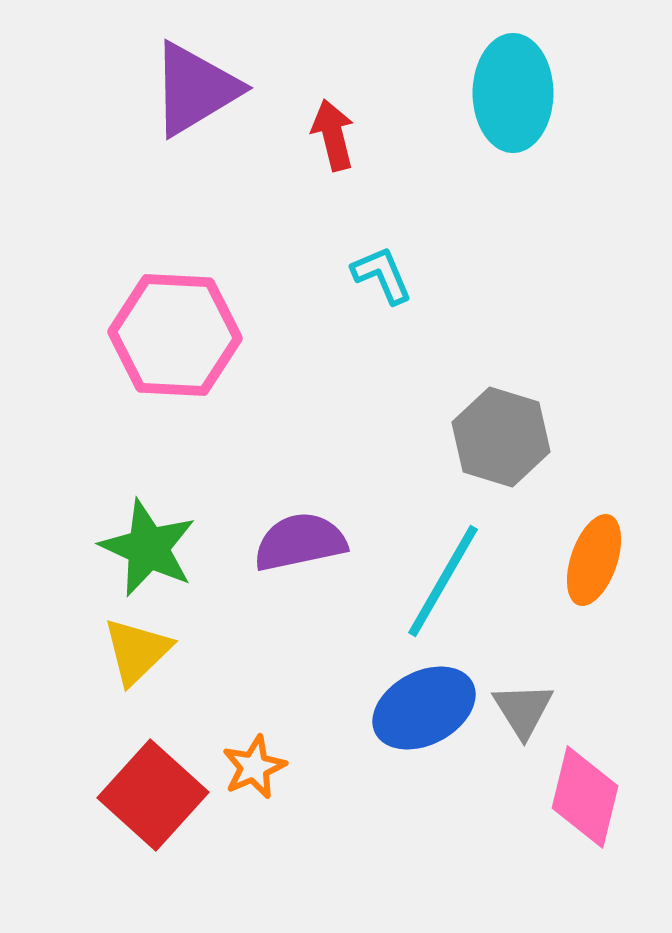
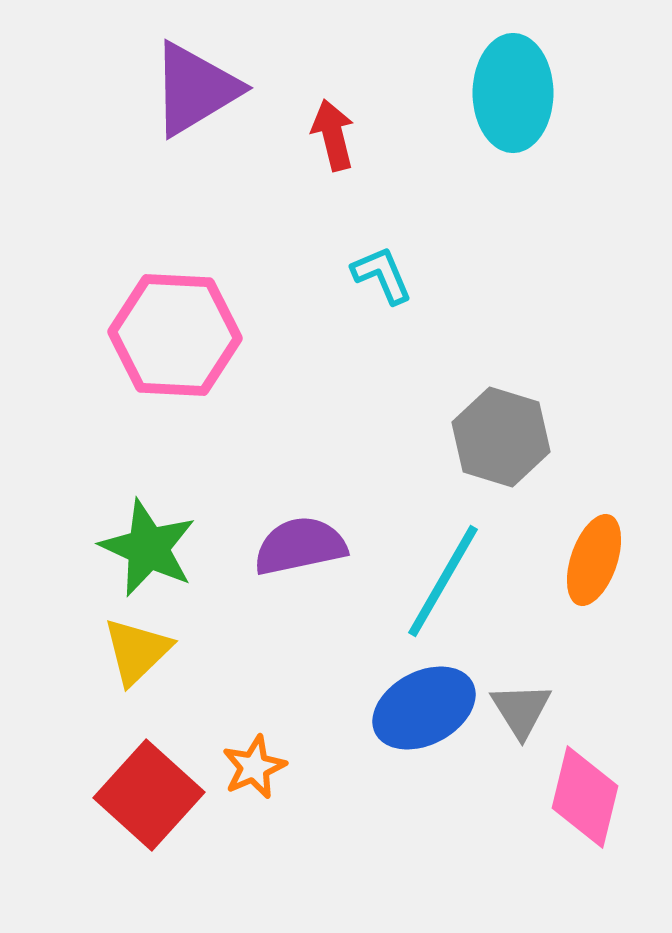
purple semicircle: moved 4 px down
gray triangle: moved 2 px left
red square: moved 4 px left
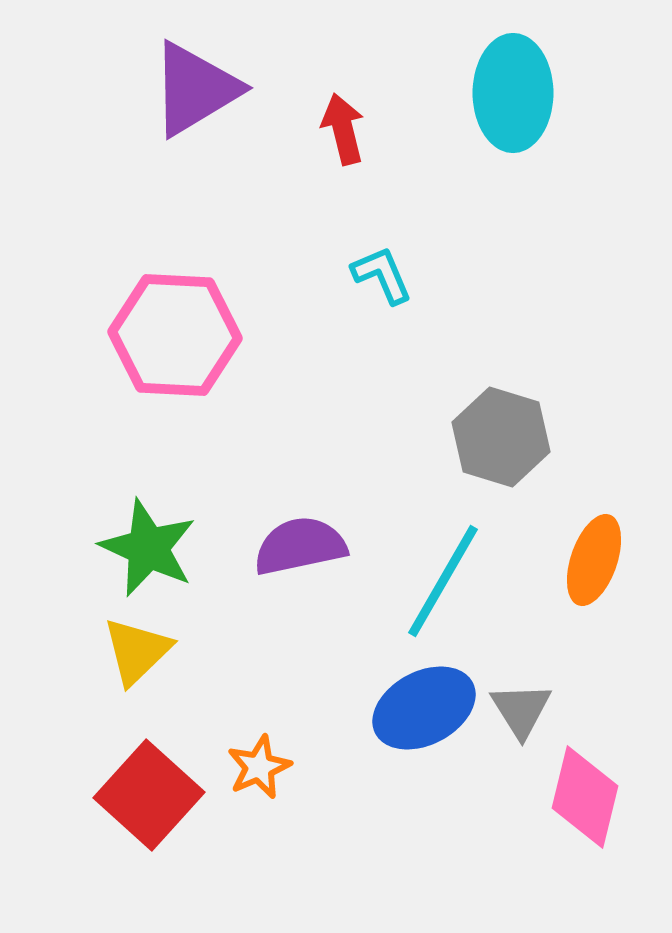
red arrow: moved 10 px right, 6 px up
orange star: moved 5 px right
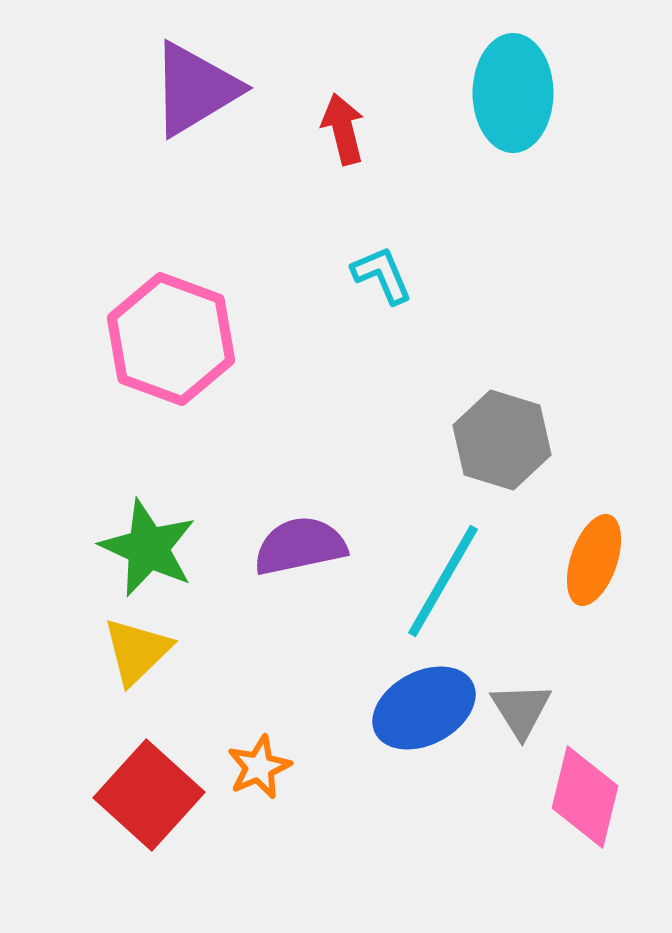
pink hexagon: moved 4 px left, 4 px down; rotated 17 degrees clockwise
gray hexagon: moved 1 px right, 3 px down
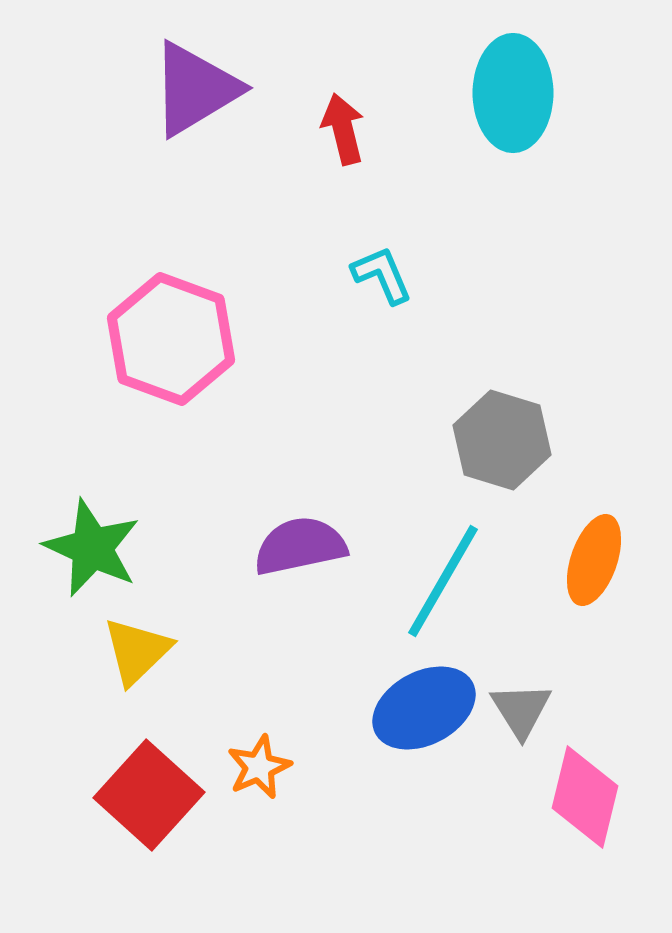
green star: moved 56 px left
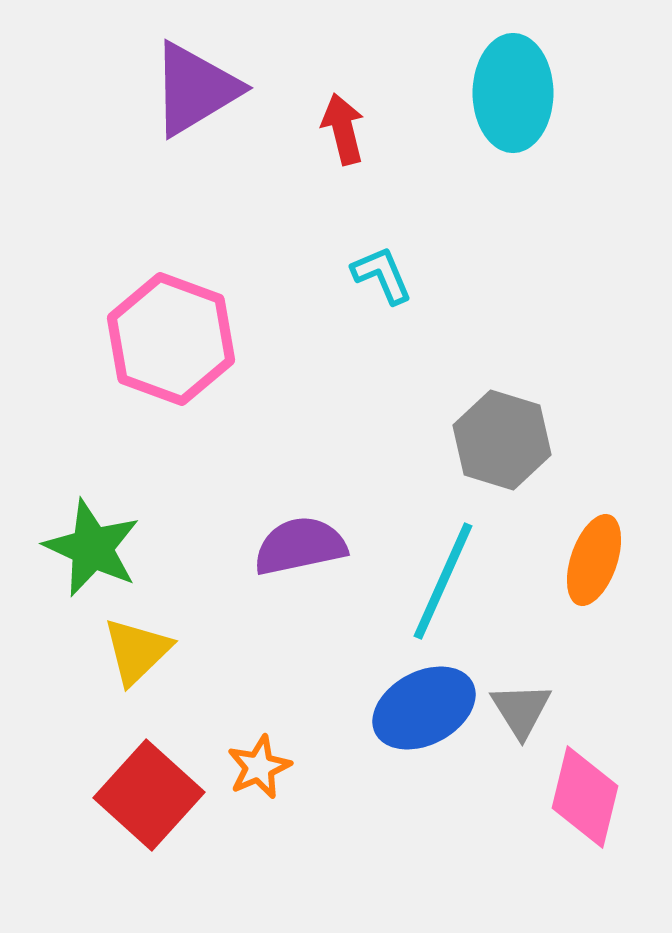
cyan line: rotated 6 degrees counterclockwise
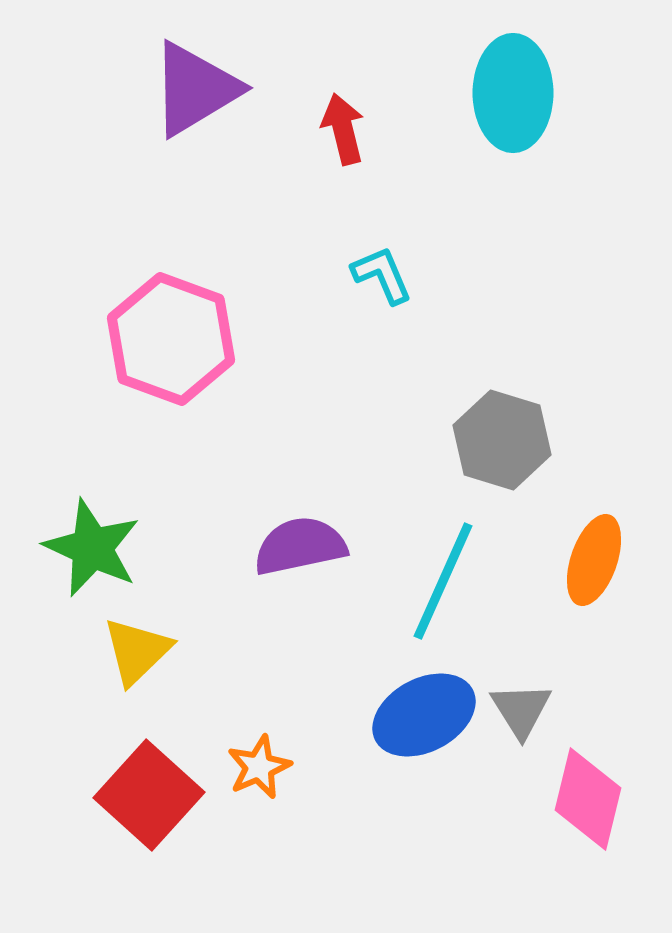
blue ellipse: moved 7 px down
pink diamond: moved 3 px right, 2 px down
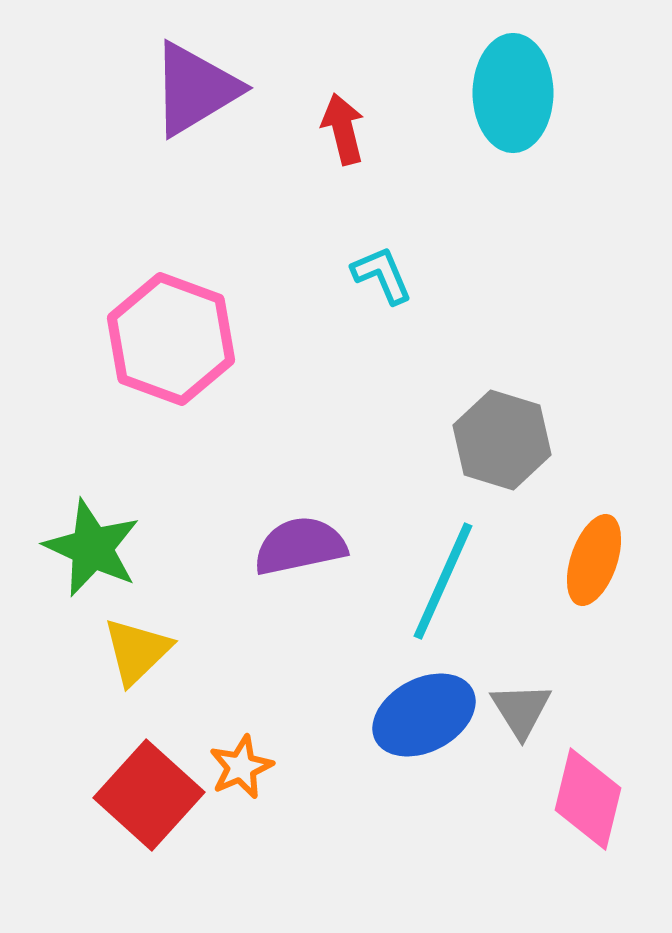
orange star: moved 18 px left
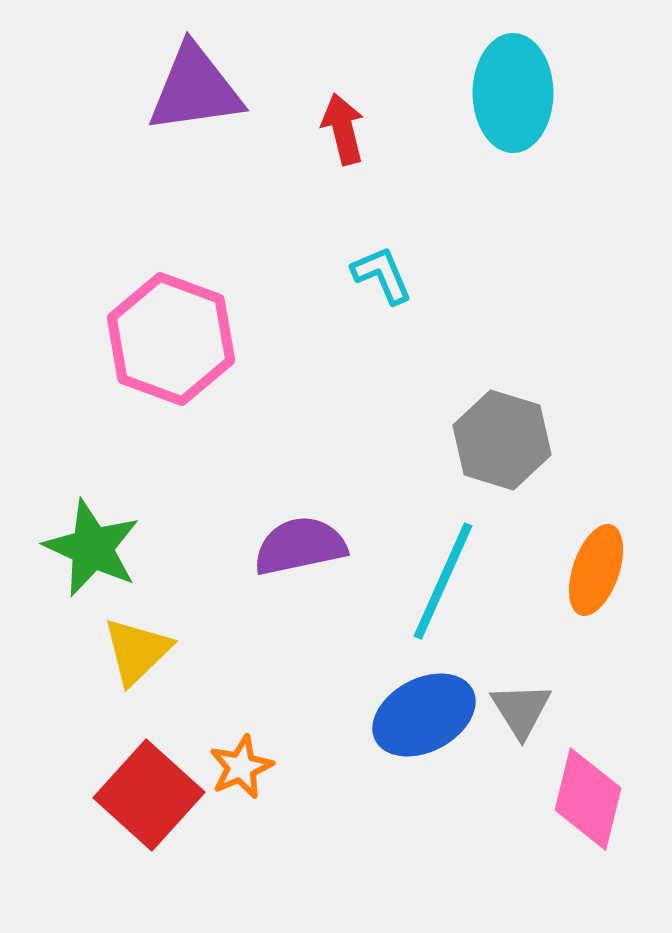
purple triangle: rotated 23 degrees clockwise
orange ellipse: moved 2 px right, 10 px down
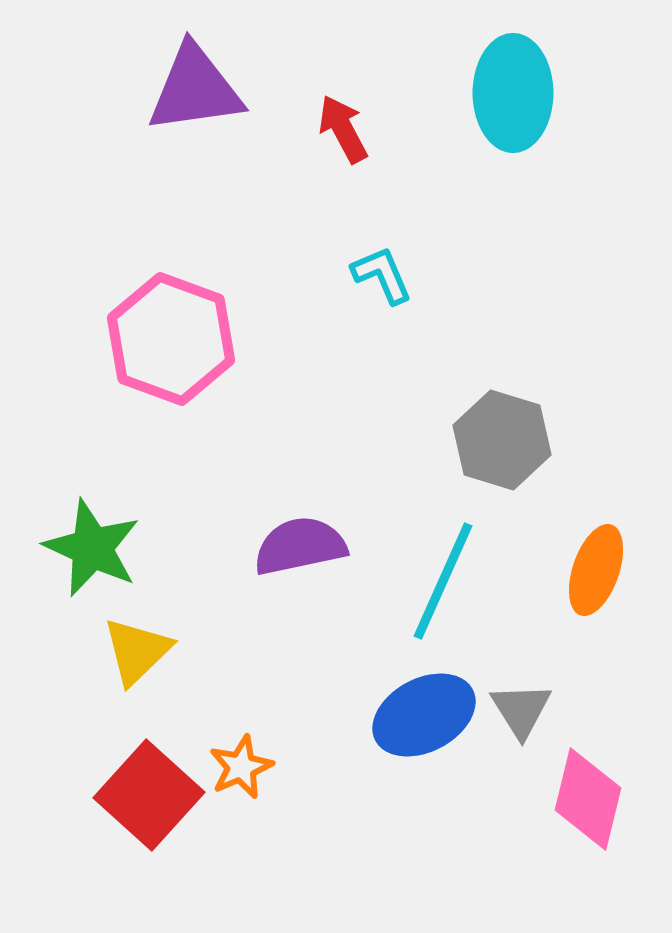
red arrow: rotated 14 degrees counterclockwise
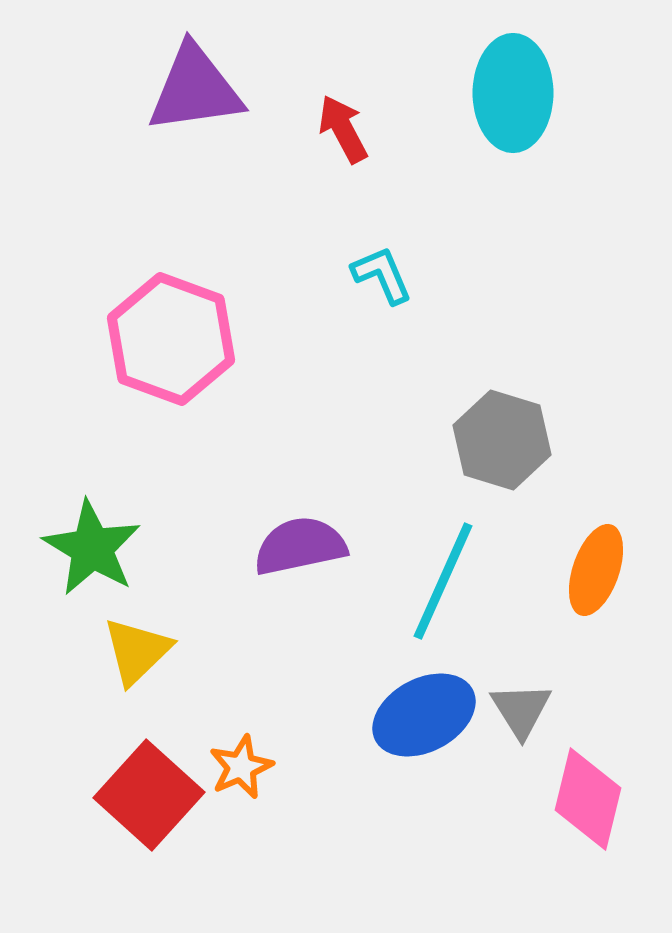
green star: rotated 6 degrees clockwise
